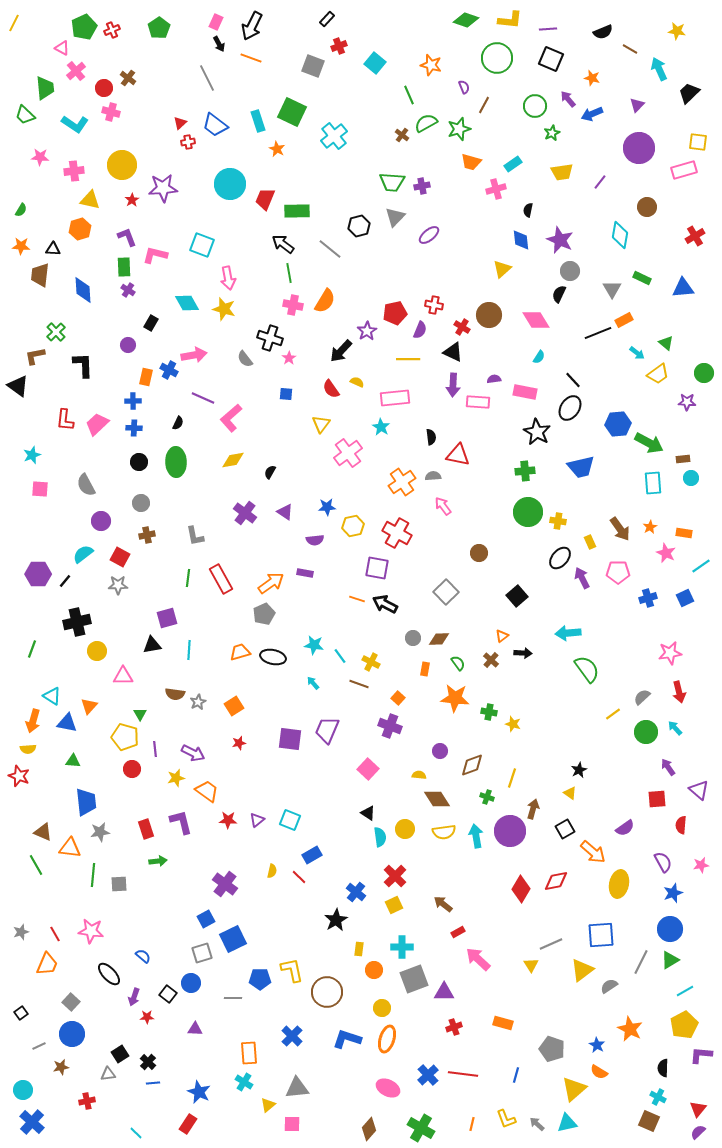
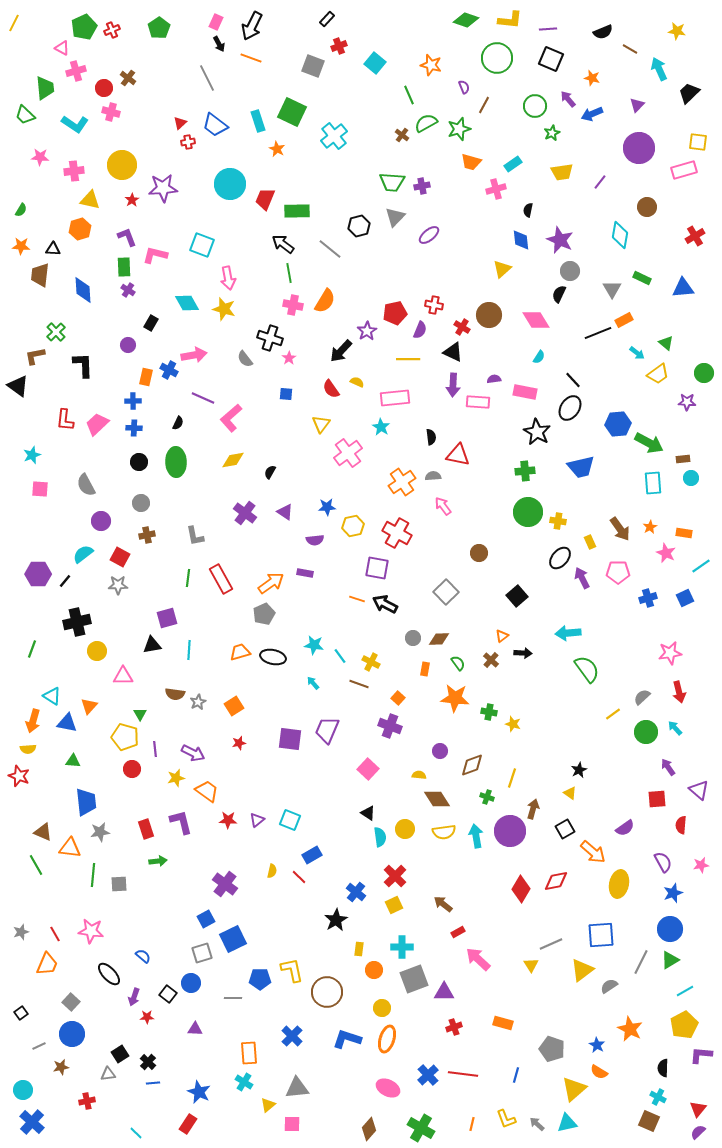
pink cross at (76, 71): rotated 24 degrees clockwise
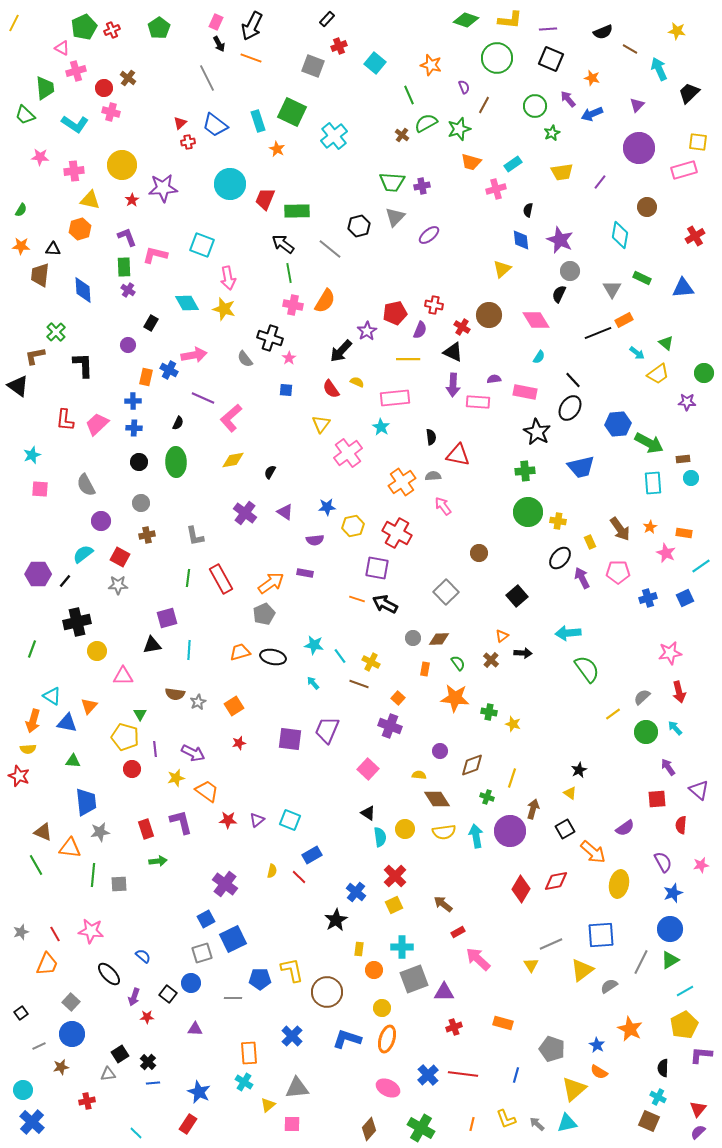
blue square at (286, 394): moved 4 px up
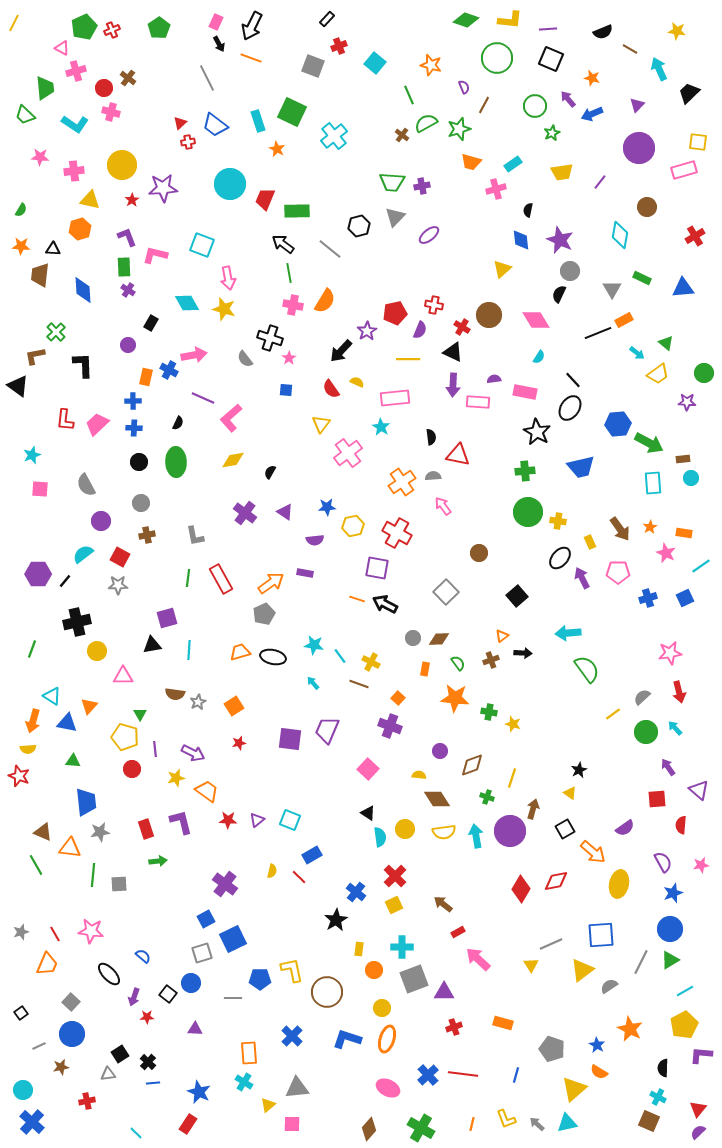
brown cross at (491, 660): rotated 28 degrees clockwise
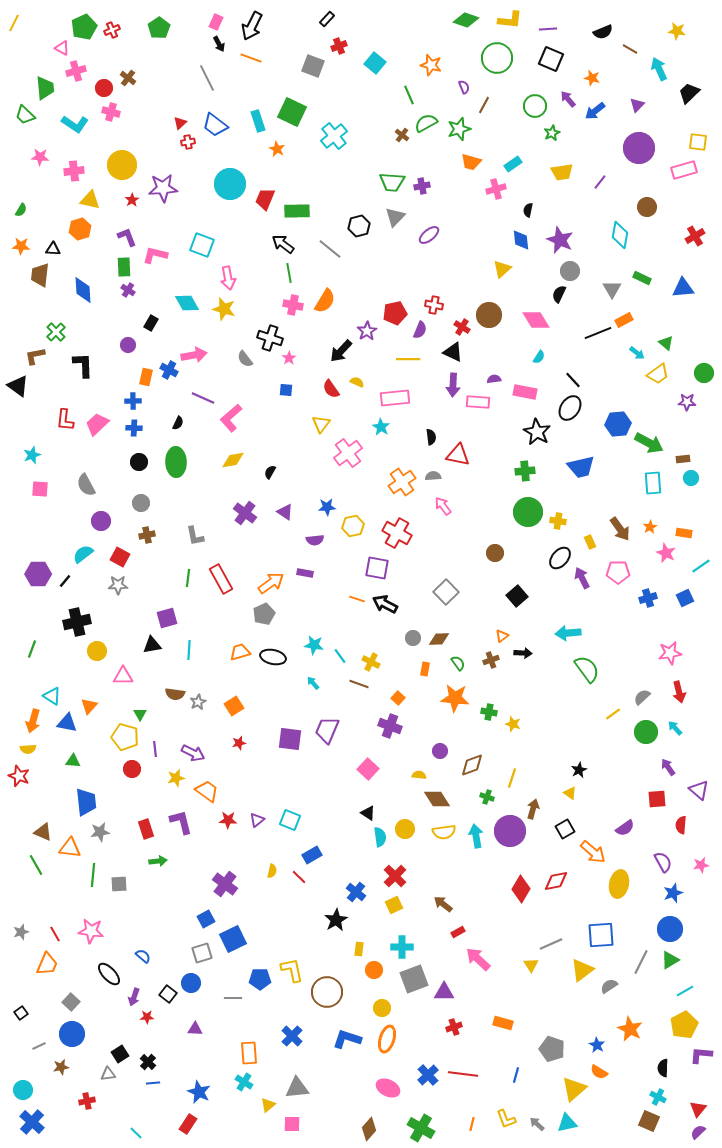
blue arrow at (592, 114): moved 3 px right, 3 px up; rotated 15 degrees counterclockwise
brown circle at (479, 553): moved 16 px right
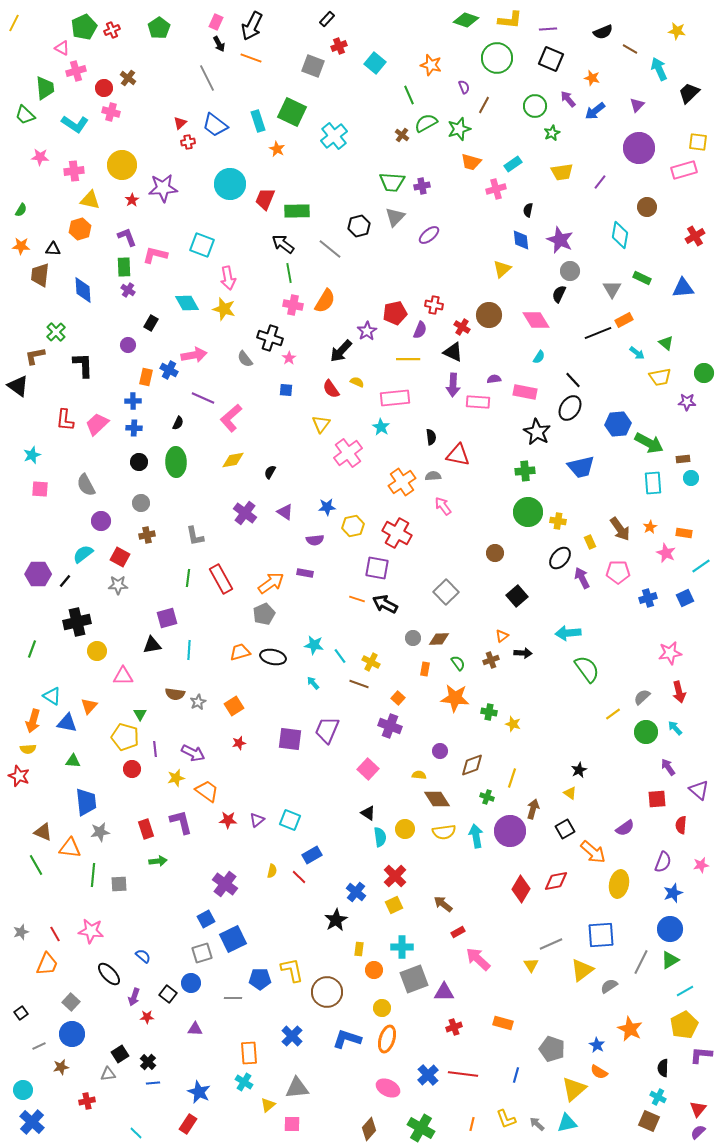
yellow trapezoid at (658, 374): moved 2 px right, 3 px down; rotated 25 degrees clockwise
purple semicircle at (663, 862): rotated 50 degrees clockwise
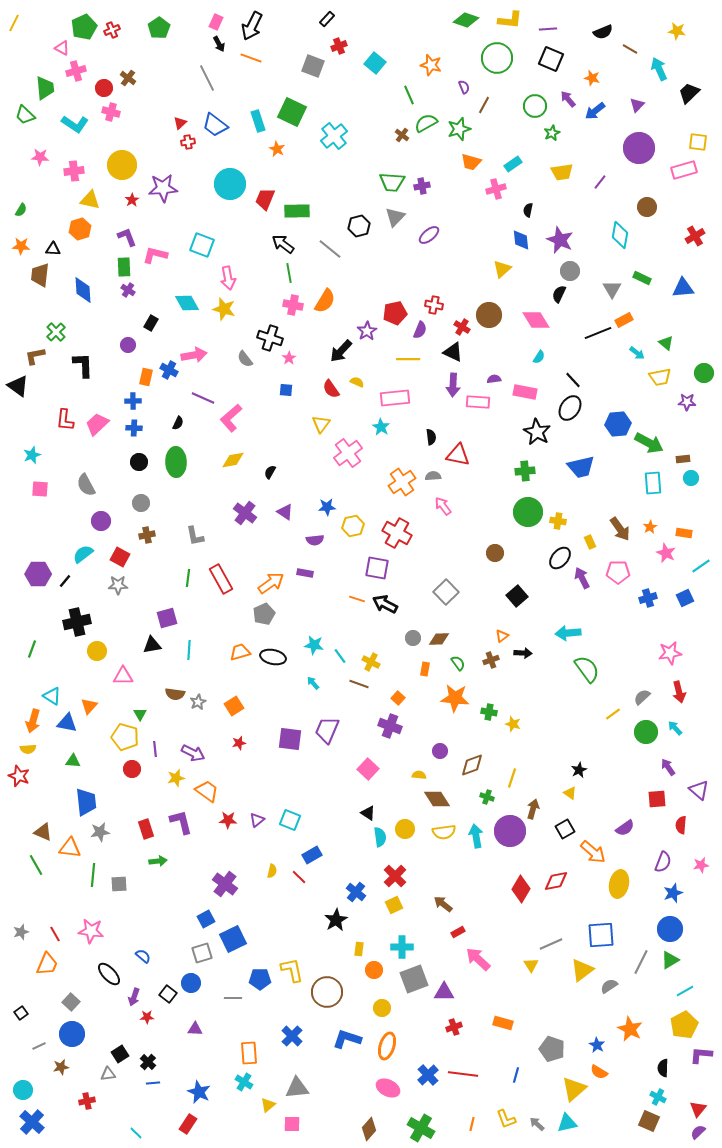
orange ellipse at (387, 1039): moved 7 px down
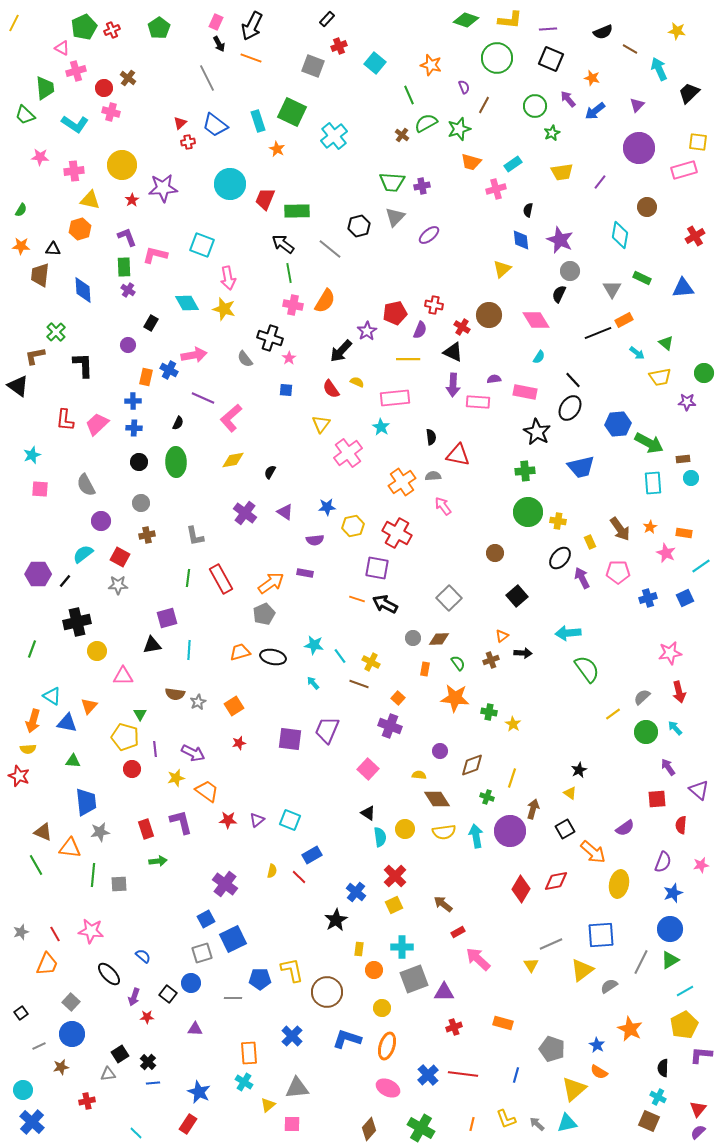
gray square at (446, 592): moved 3 px right, 6 px down
yellow star at (513, 724): rotated 14 degrees clockwise
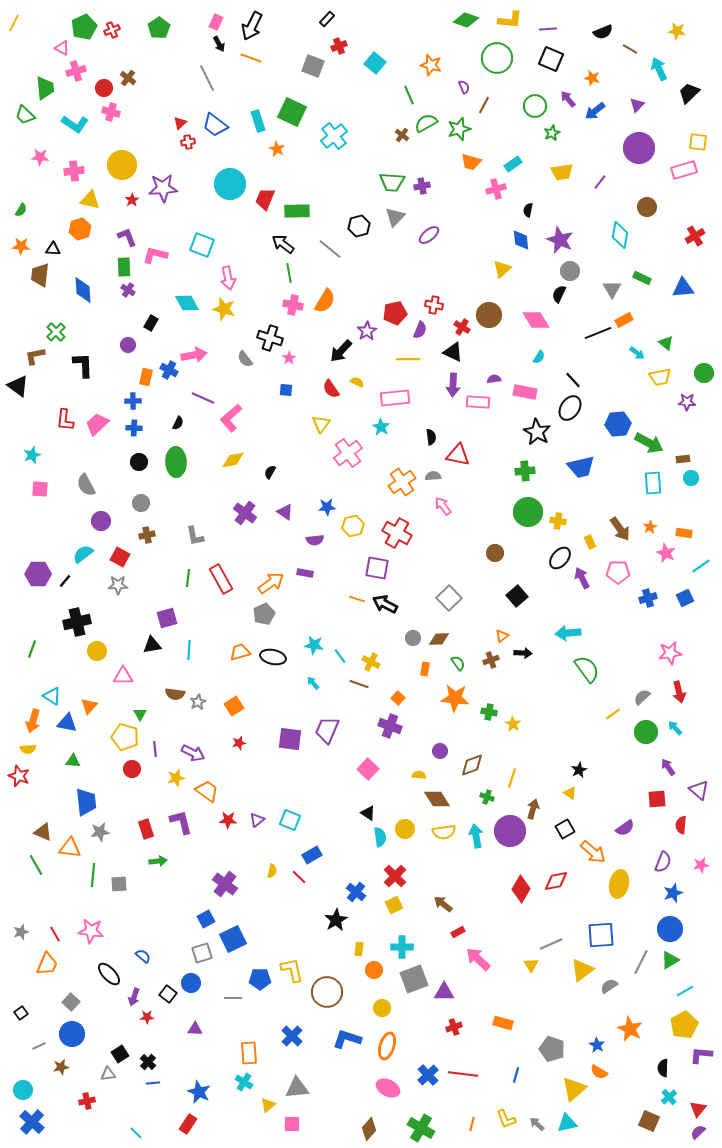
cyan cross at (658, 1097): moved 11 px right; rotated 21 degrees clockwise
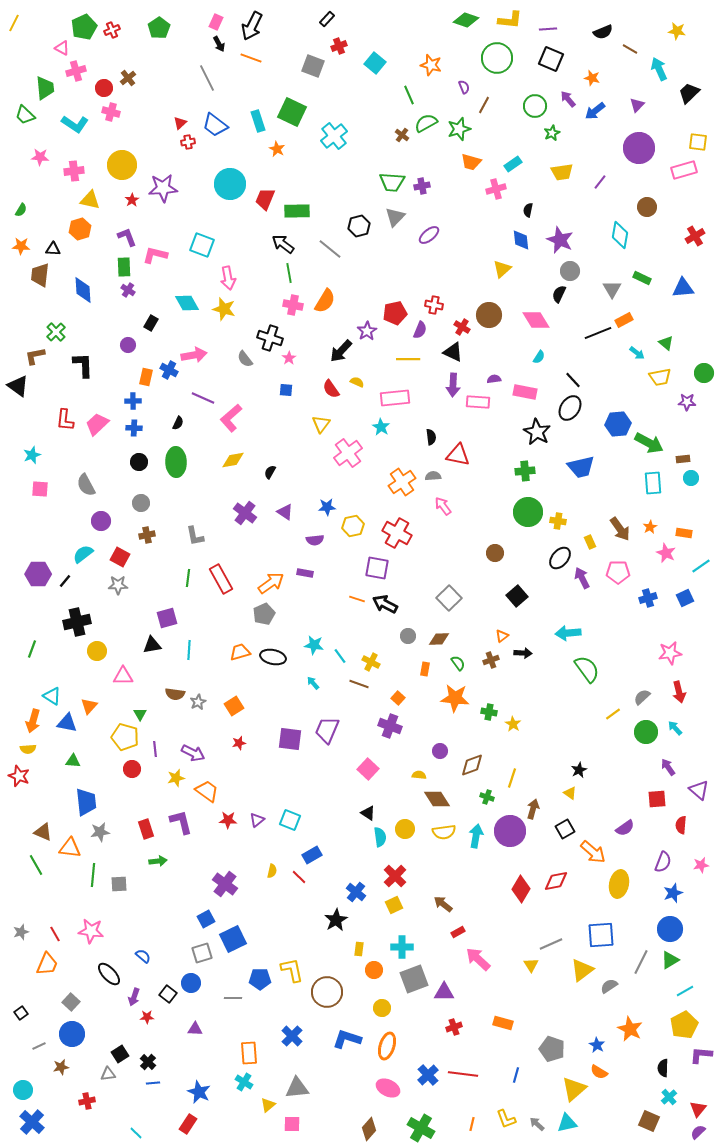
brown cross at (128, 78): rotated 14 degrees clockwise
gray circle at (413, 638): moved 5 px left, 2 px up
cyan arrow at (476, 836): rotated 20 degrees clockwise
